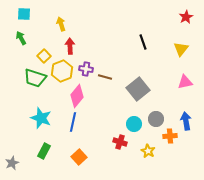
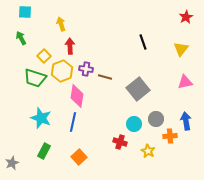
cyan square: moved 1 px right, 2 px up
pink diamond: rotated 30 degrees counterclockwise
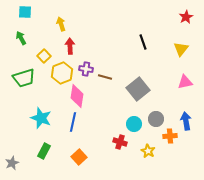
yellow hexagon: moved 2 px down
green trapezoid: moved 11 px left; rotated 35 degrees counterclockwise
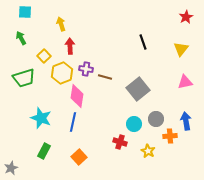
gray star: moved 1 px left, 5 px down
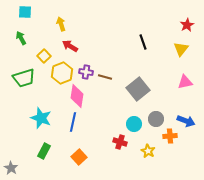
red star: moved 1 px right, 8 px down
red arrow: rotated 56 degrees counterclockwise
purple cross: moved 3 px down
blue arrow: rotated 120 degrees clockwise
gray star: rotated 16 degrees counterclockwise
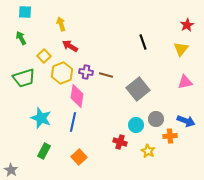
brown line: moved 1 px right, 2 px up
cyan circle: moved 2 px right, 1 px down
gray star: moved 2 px down
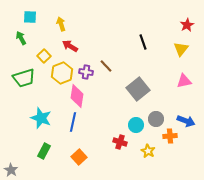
cyan square: moved 5 px right, 5 px down
brown line: moved 9 px up; rotated 32 degrees clockwise
pink triangle: moved 1 px left, 1 px up
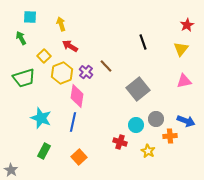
purple cross: rotated 32 degrees clockwise
